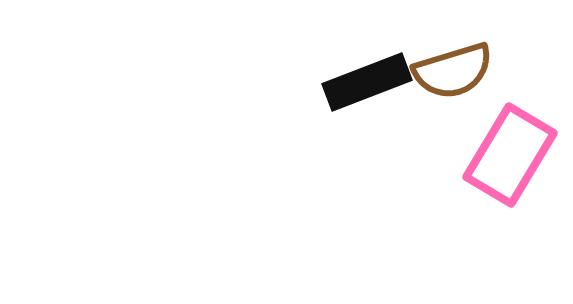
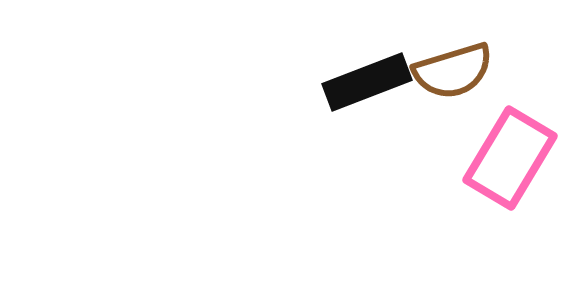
pink rectangle: moved 3 px down
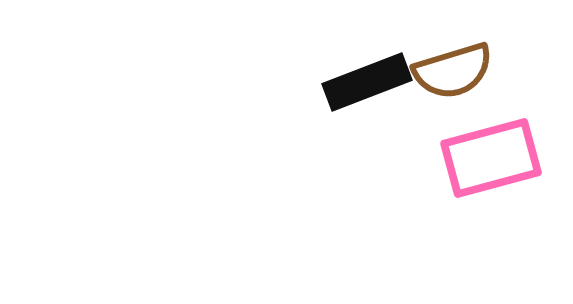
pink rectangle: moved 19 px left; rotated 44 degrees clockwise
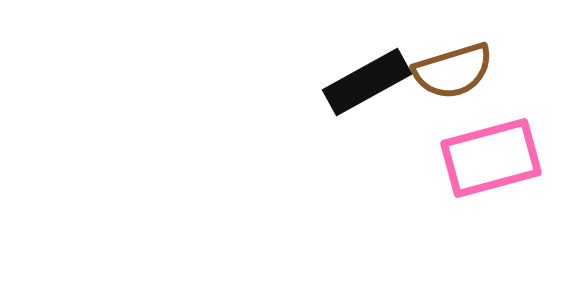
black rectangle: rotated 8 degrees counterclockwise
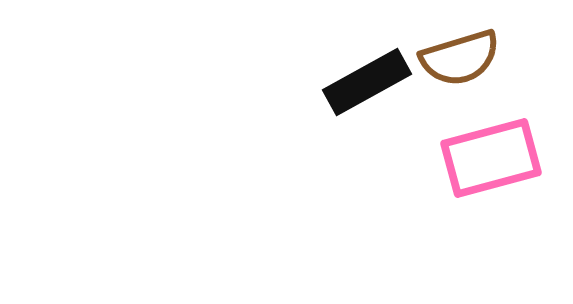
brown semicircle: moved 7 px right, 13 px up
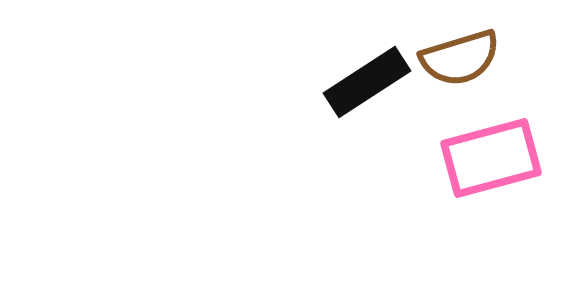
black rectangle: rotated 4 degrees counterclockwise
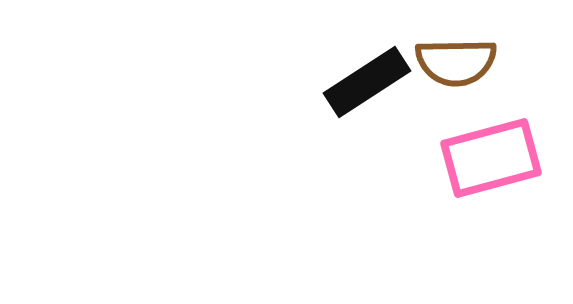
brown semicircle: moved 4 px left, 4 px down; rotated 16 degrees clockwise
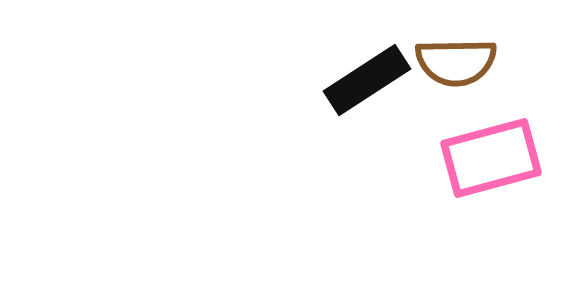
black rectangle: moved 2 px up
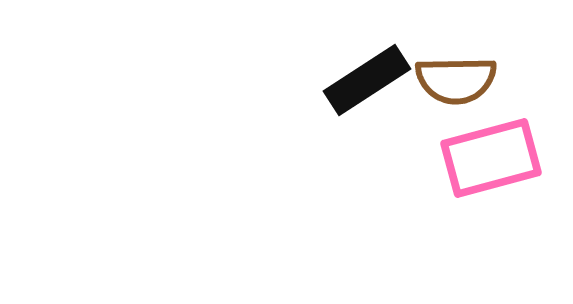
brown semicircle: moved 18 px down
